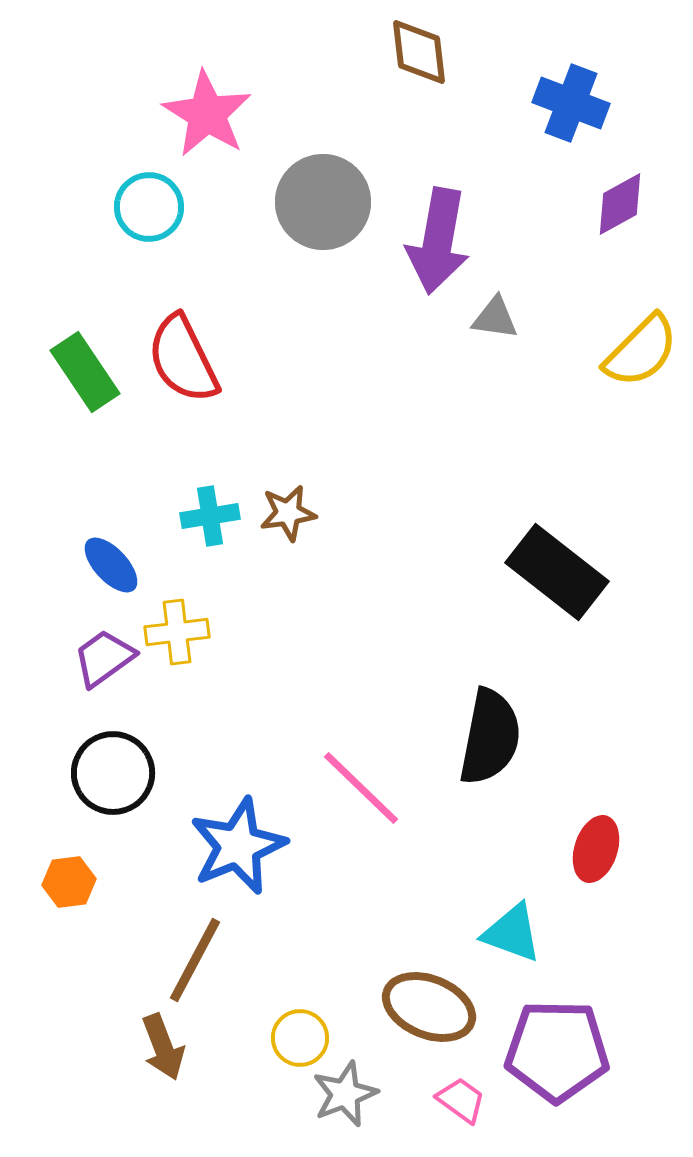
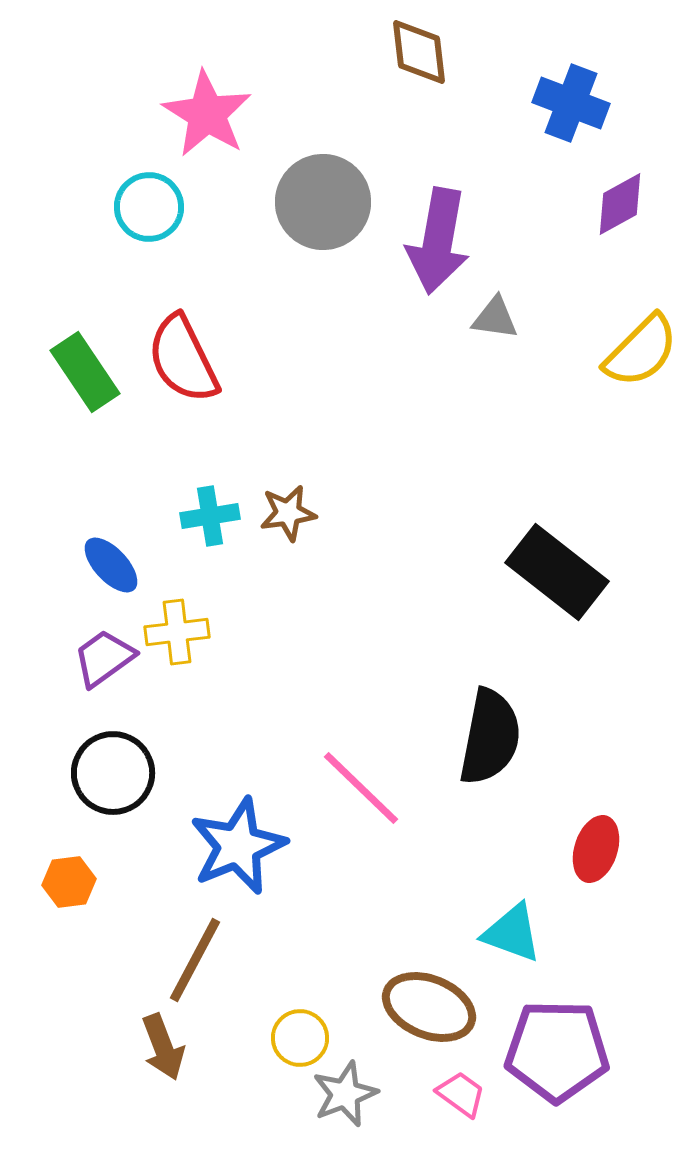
pink trapezoid: moved 6 px up
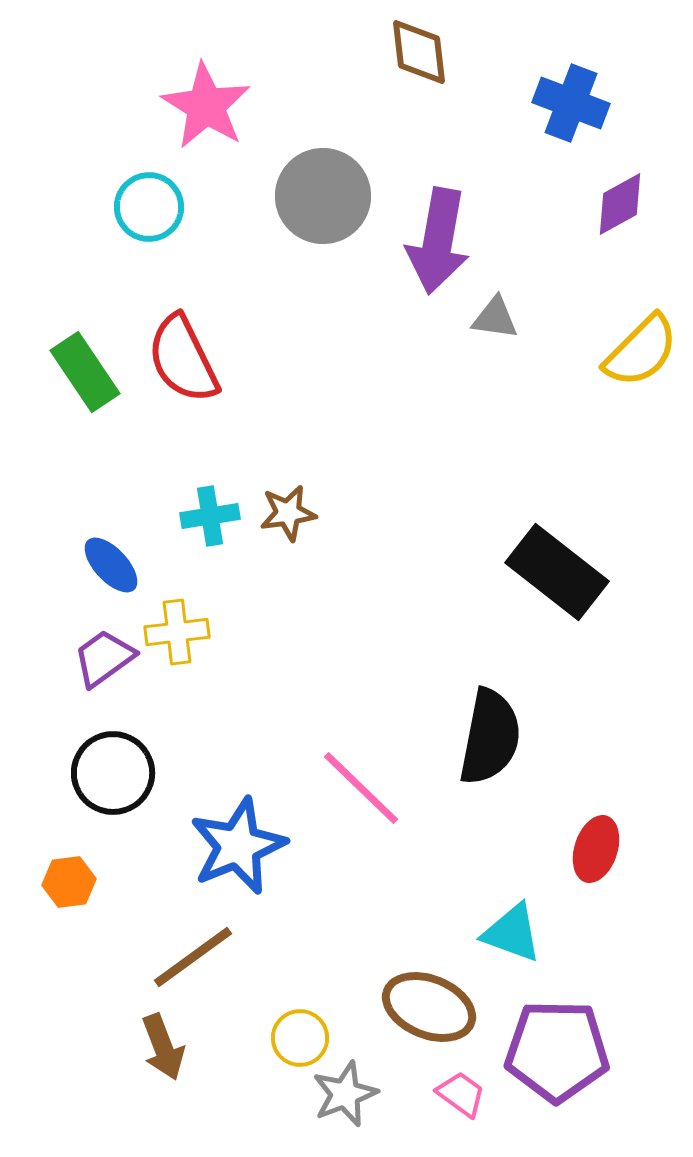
pink star: moved 1 px left, 8 px up
gray circle: moved 6 px up
brown line: moved 2 px left, 3 px up; rotated 26 degrees clockwise
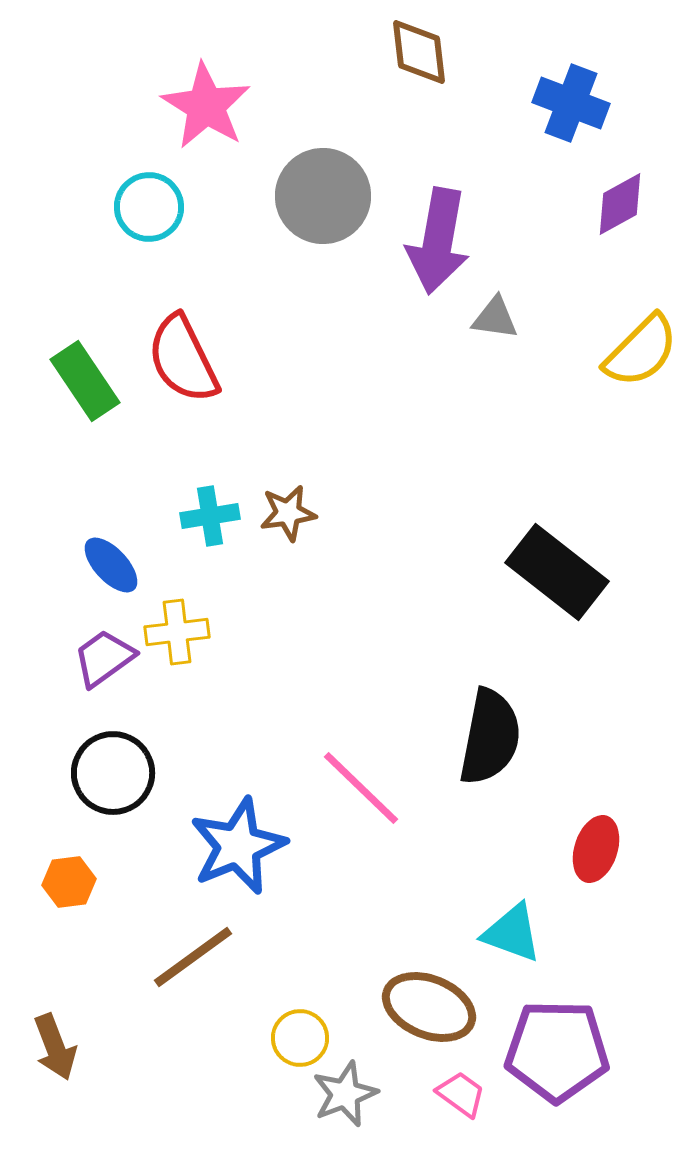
green rectangle: moved 9 px down
brown arrow: moved 108 px left
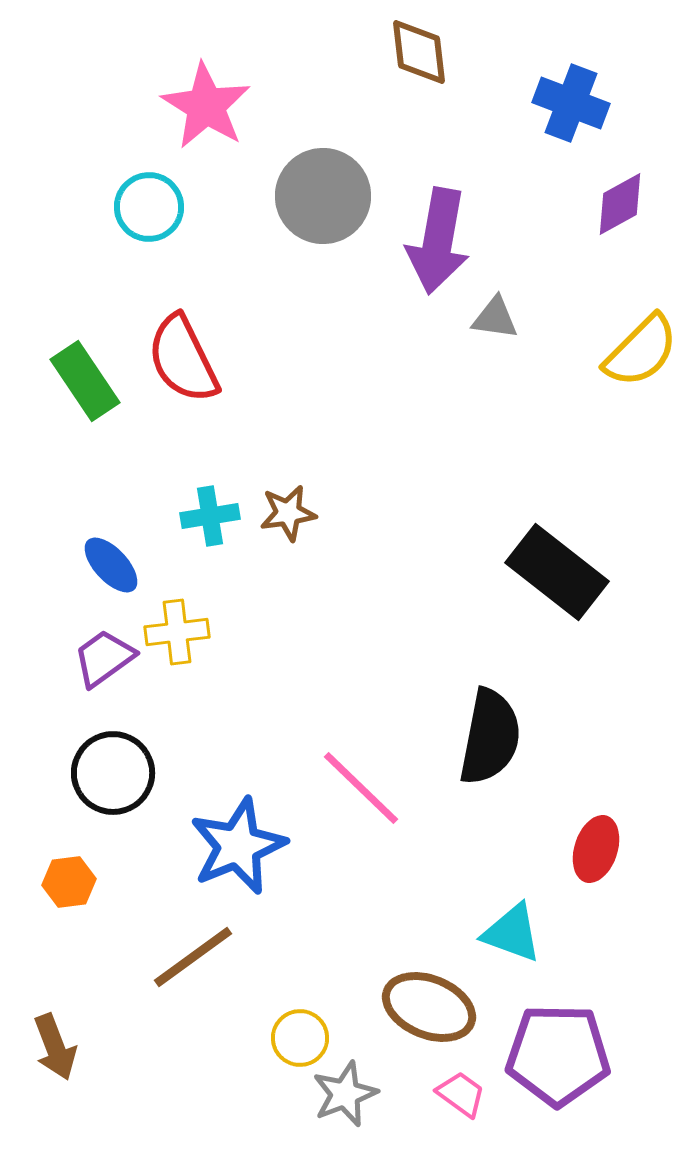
purple pentagon: moved 1 px right, 4 px down
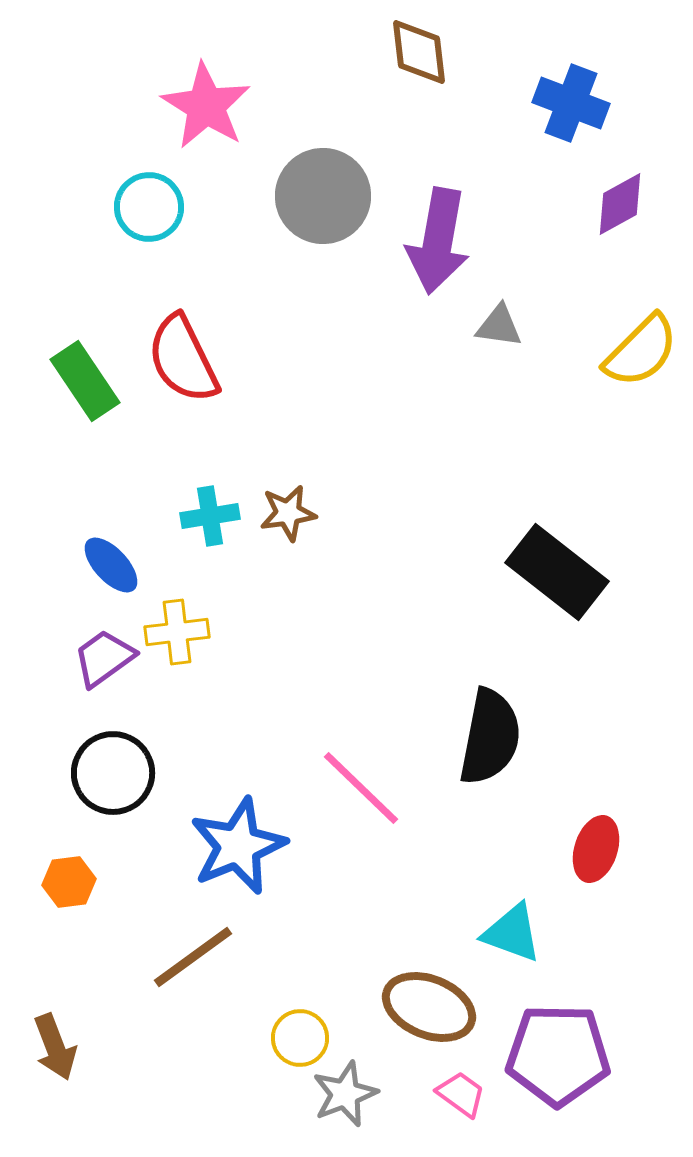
gray triangle: moved 4 px right, 8 px down
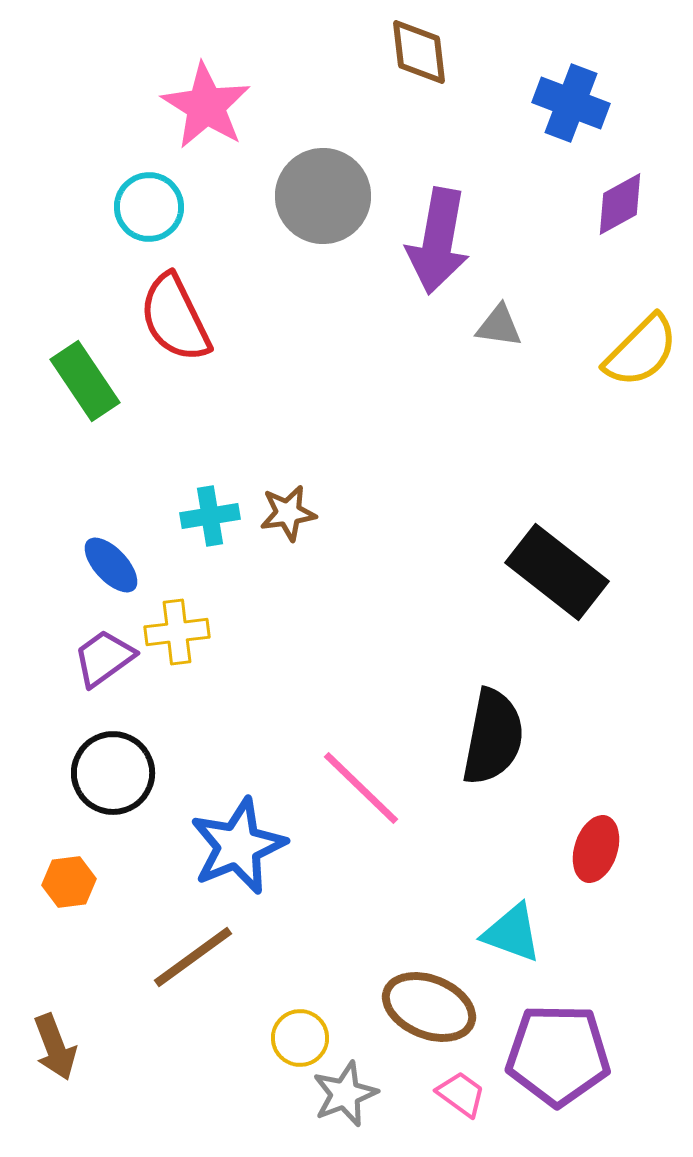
red semicircle: moved 8 px left, 41 px up
black semicircle: moved 3 px right
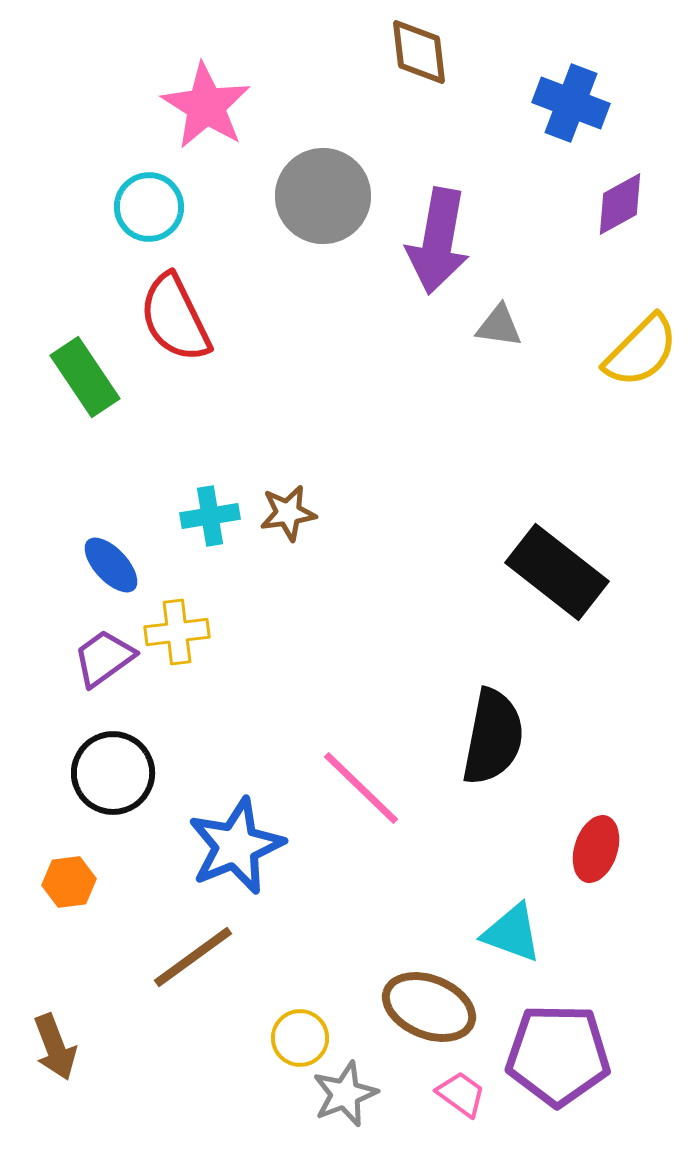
green rectangle: moved 4 px up
blue star: moved 2 px left
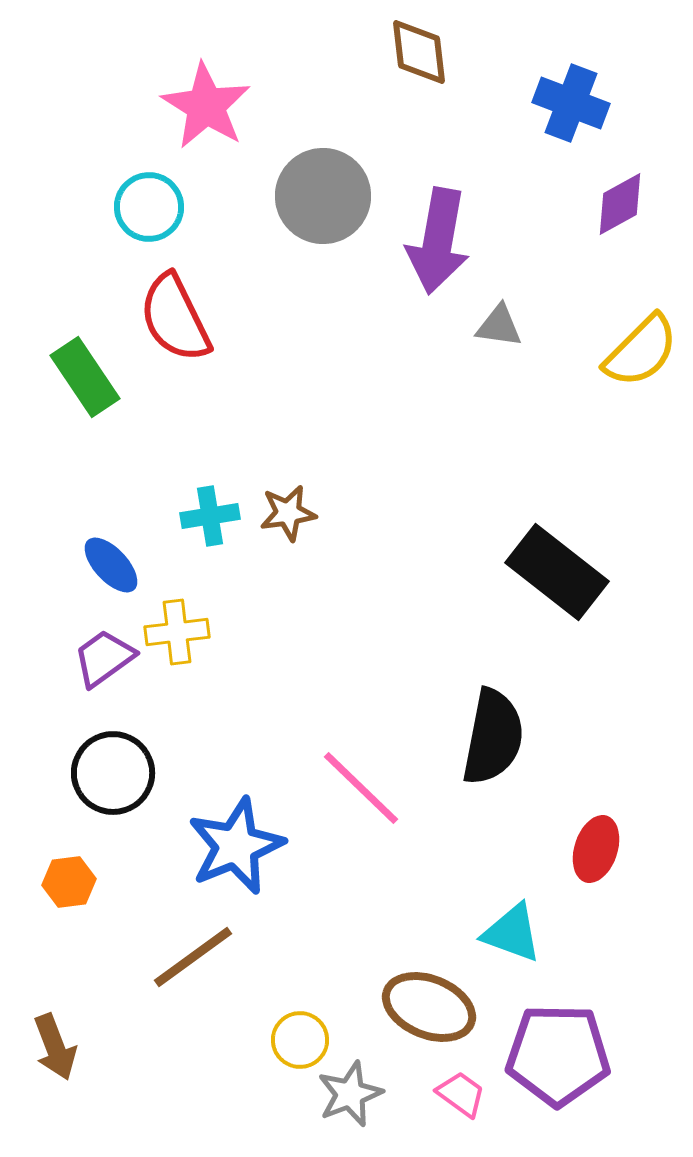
yellow circle: moved 2 px down
gray star: moved 5 px right
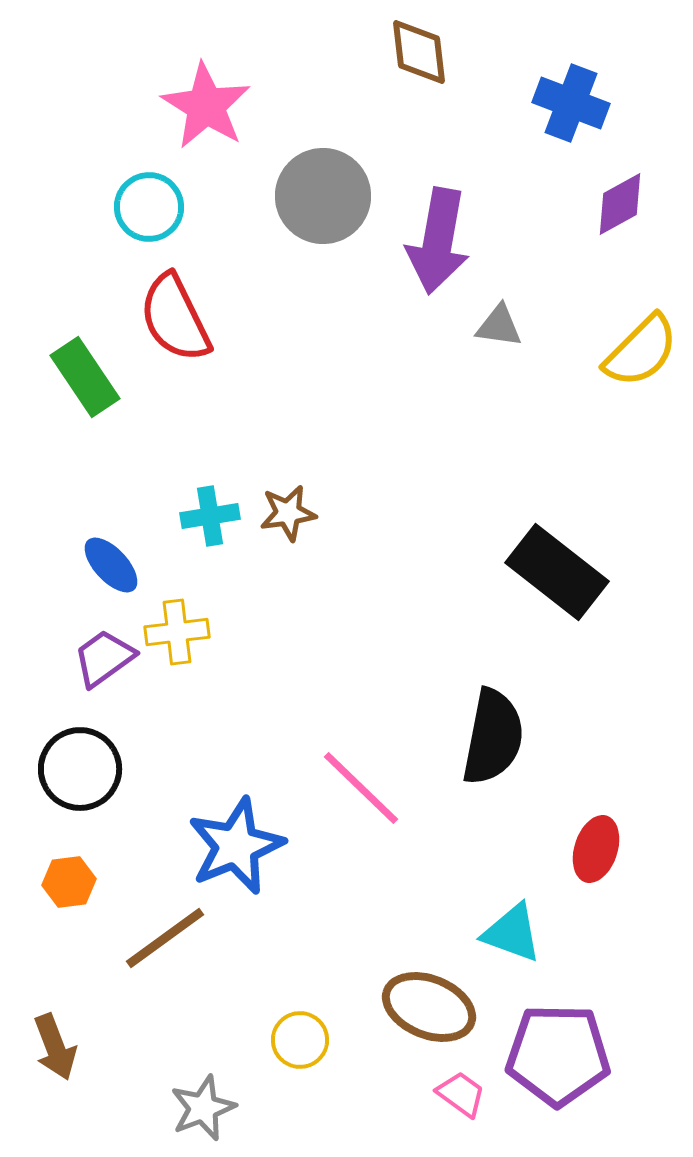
black circle: moved 33 px left, 4 px up
brown line: moved 28 px left, 19 px up
gray star: moved 147 px left, 14 px down
